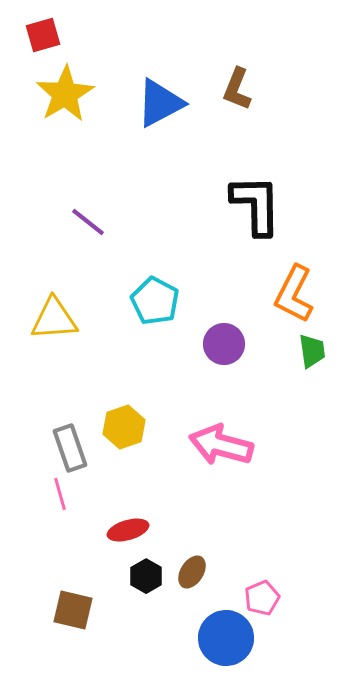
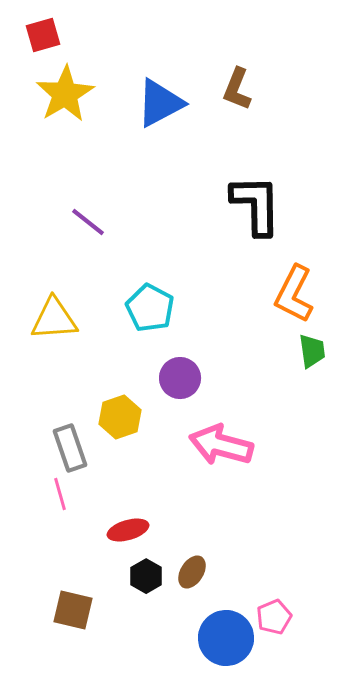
cyan pentagon: moved 5 px left, 7 px down
purple circle: moved 44 px left, 34 px down
yellow hexagon: moved 4 px left, 10 px up
pink pentagon: moved 12 px right, 19 px down
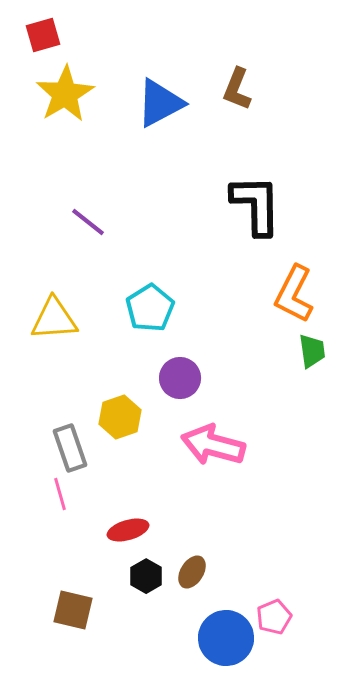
cyan pentagon: rotated 12 degrees clockwise
pink arrow: moved 8 px left
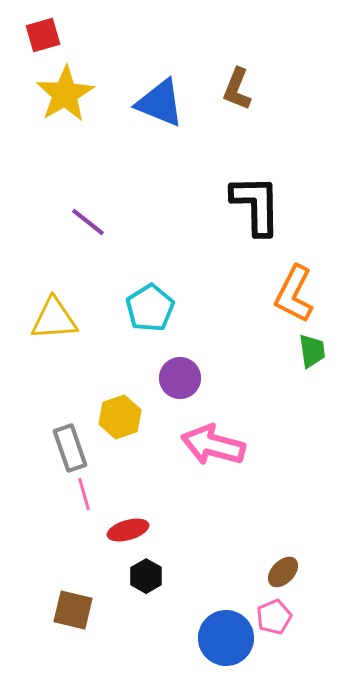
blue triangle: rotated 50 degrees clockwise
pink line: moved 24 px right
brown ellipse: moved 91 px right; rotated 12 degrees clockwise
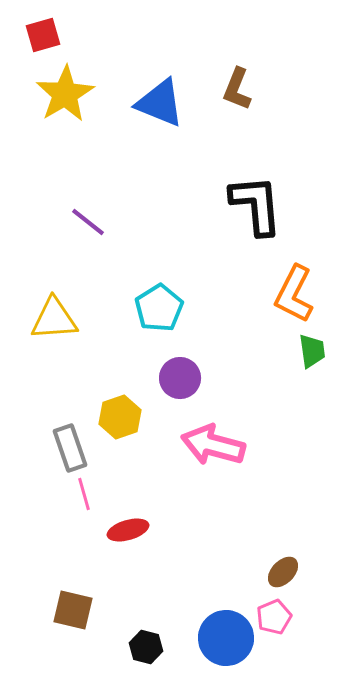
black L-shape: rotated 4 degrees counterclockwise
cyan pentagon: moved 9 px right
black hexagon: moved 71 px down; rotated 16 degrees counterclockwise
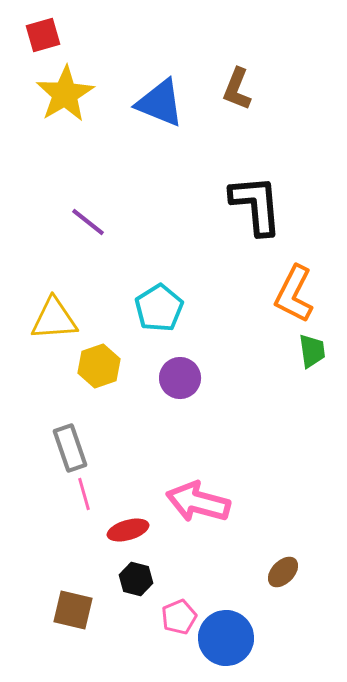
yellow hexagon: moved 21 px left, 51 px up
pink arrow: moved 15 px left, 57 px down
pink pentagon: moved 95 px left
black hexagon: moved 10 px left, 68 px up
